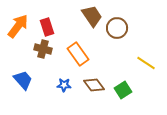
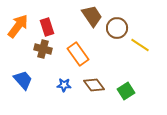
yellow line: moved 6 px left, 18 px up
green square: moved 3 px right, 1 px down
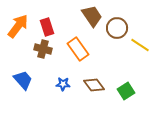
orange rectangle: moved 5 px up
blue star: moved 1 px left, 1 px up
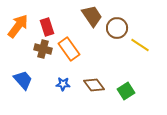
orange rectangle: moved 9 px left
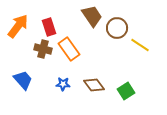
red rectangle: moved 2 px right
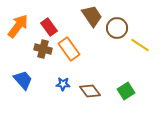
red rectangle: rotated 18 degrees counterclockwise
brown diamond: moved 4 px left, 6 px down
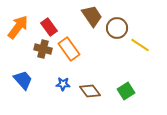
orange arrow: moved 1 px down
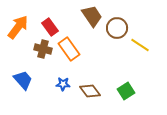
red rectangle: moved 1 px right
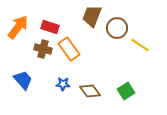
brown trapezoid: rotated 125 degrees counterclockwise
red rectangle: rotated 36 degrees counterclockwise
